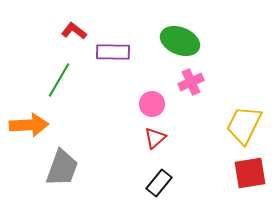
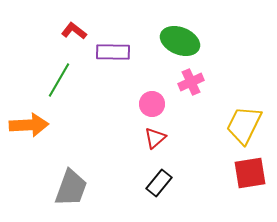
gray trapezoid: moved 9 px right, 20 px down
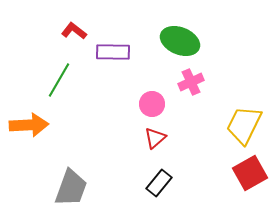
red square: rotated 20 degrees counterclockwise
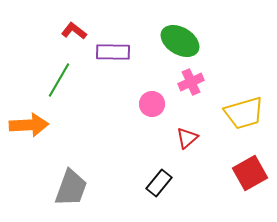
green ellipse: rotated 9 degrees clockwise
yellow trapezoid: moved 12 px up; rotated 132 degrees counterclockwise
red triangle: moved 32 px right
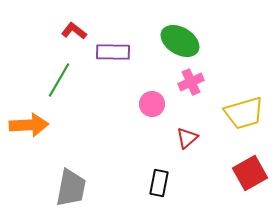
black rectangle: rotated 28 degrees counterclockwise
gray trapezoid: rotated 9 degrees counterclockwise
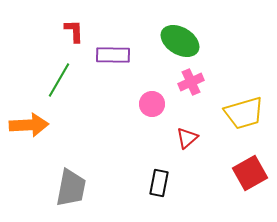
red L-shape: rotated 50 degrees clockwise
purple rectangle: moved 3 px down
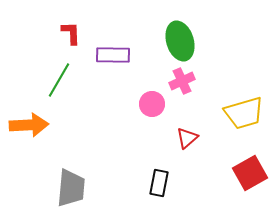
red L-shape: moved 3 px left, 2 px down
green ellipse: rotated 42 degrees clockwise
pink cross: moved 9 px left, 1 px up
gray trapezoid: rotated 6 degrees counterclockwise
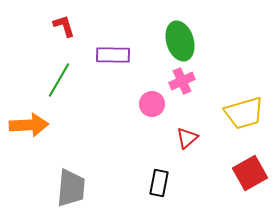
red L-shape: moved 7 px left, 7 px up; rotated 15 degrees counterclockwise
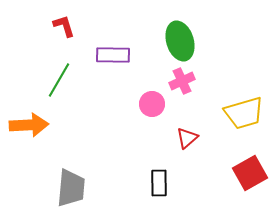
black rectangle: rotated 12 degrees counterclockwise
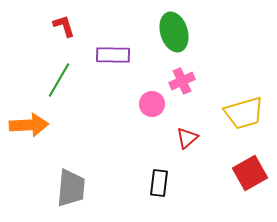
green ellipse: moved 6 px left, 9 px up
black rectangle: rotated 8 degrees clockwise
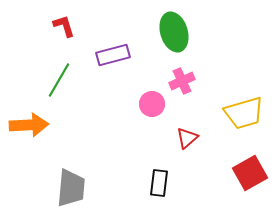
purple rectangle: rotated 16 degrees counterclockwise
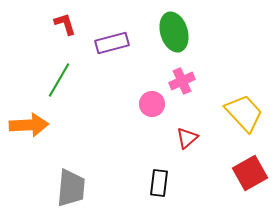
red L-shape: moved 1 px right, 2 px up
purple rectangle: moved 1 px left, 12 px up
yellow trapezoid: rotated 117 degrees counterclockwise
